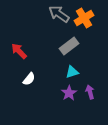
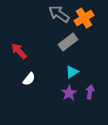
gray rectangle: moved 1 px left, 4 px up
cyan triangle: rotated 16 degrees counterclockwise
purple arrow: rotated 24 degrees clockwise
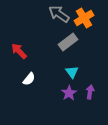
cyan triangle: rotated 32 degrees counterclockwise
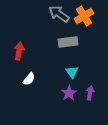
orange cross: moved 2 px up
gray rectangle: rotated 30 degrees clockwise
red arrow: rotated 54 degrees clockwise
purple arrow: moved 1 px down
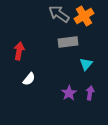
cyan triangle: moved 14 px right, 8 px up; rotated 16 degrees clockwise
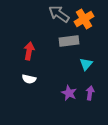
orange cross: moved 3 px down
gray rectangle: moved 1 px right, 1 px up
red arrow: moved 10 px right
white semicircle: rotated 64 degrees clockwise
purple star: rotated 14 degrees counterclockwise
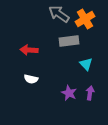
orange cross: moved 1 px right
red arrow: moved 1 px up; rotated 96 degrees counterclockwise
cyan triangle: rotated 24 degrees counterclockwise
white semicircle: moved 2 px right
